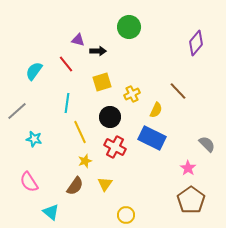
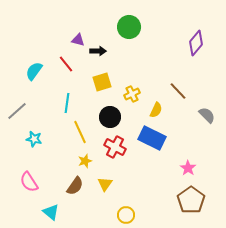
gray semicircle: moved 29 px up
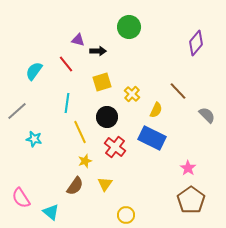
yellow cross: rotated 21 degrees counterclockwise
black circle: moved 3 px left
red cross: rotated 10 degrees clockwise
pink semicircle: moved 8 px left, 16 px down
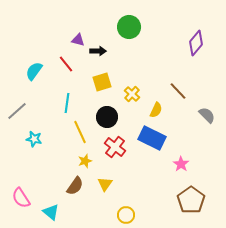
pink star: moved 7 px left, 4 px up
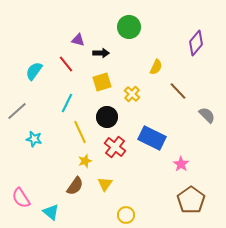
black arrow: moved 3 px right, 2 px down
cyan line: rotated 18 degrees clockwise
yellow semicircle: moved 43 px up
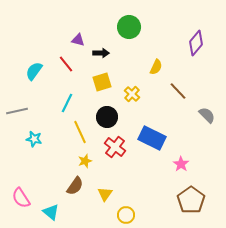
gray line: rotated 30 degrees clockwise
yellow triangle: moved 10 px down
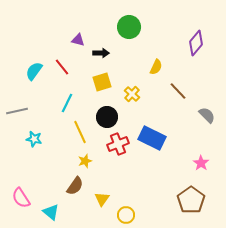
red line: moved 4 px left, 3 px down
red cross: moved 3 px right, 3 px up; rotated 30 degrees clockwise
pink star: moved 20 px right, 1 px up
yellow triangle: moved 3 px left, 5 px down
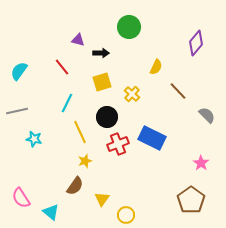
cyan semicircle: moved 15 px left
